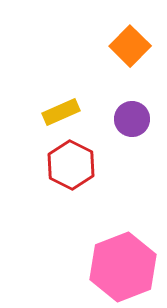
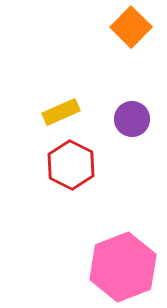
orange square: moved 1 px right, 19 px up
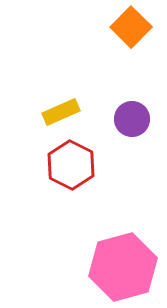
pink hexagon: rotated 6 degrees clockwise
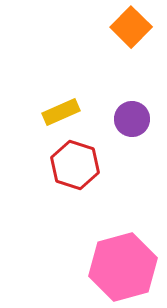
red hexagon: moved 4 px right; rotated 9 degrees counterclockwise
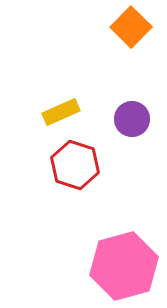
pink hexagon: moved 1 px right, 1 px up
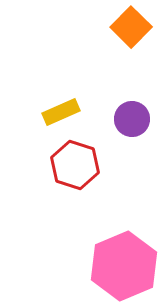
pink hexagon: rotated 8 degrees counterclockwise
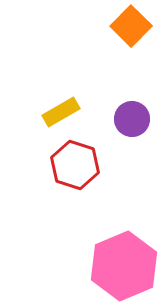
orange square: moved 1 px up
yellow rectangle: rotated 6 degrees counterclockwise
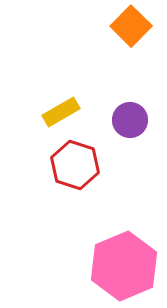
purple circle: moved 2 px left, 1 px down
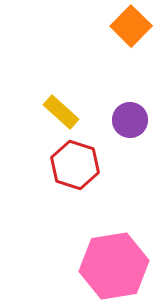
yellow rectangle: rotated 72 degrees clockwise
pink hexagon: moved 10 px left; rotated 14 degrees clockwise
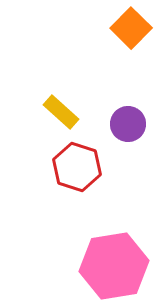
orange square: moved 2 px down
purple circle: moved 2 px left, 4 px down
red hexagon: moved 2 px right, 2 px down
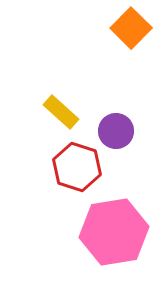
purple circle: moved 12 px left, 7 px down
pink hexagon: moved 34 px up
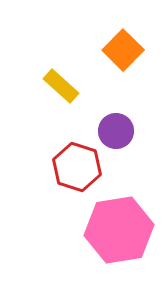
orange square: moved 8 px left, 22 px down
yellow rectangle: moved 26 px up
pink hexagon: moved 5 px right, 2 px up
